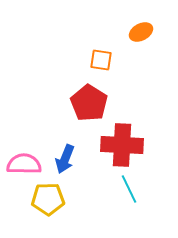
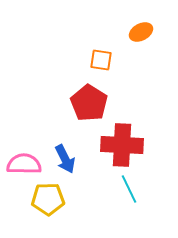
blue arrow: rotated 48 degrees counterclockwise
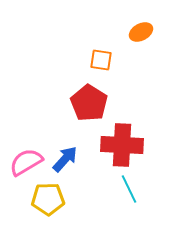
blue arrow: rotated 112 degrees counterclockwise
pink semicircle: moved 2 px right, 2 px up; rotated 32 degrees counterclockwise
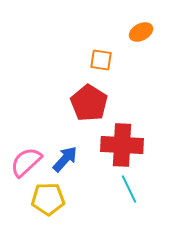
pink semicircle: rotated 12 degrees counterclockwise
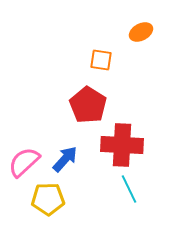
red pentagon: moved 1 px left, 2 px down
pink semicircle: moved 2 px left
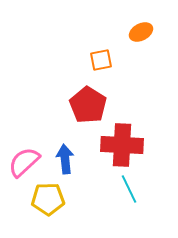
orange square: rotated 20 degrees counterclockwise
blue arrow: rotated 48 degrees counterclockwise
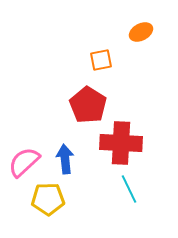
red cross: moved 1 px left, 2 px up
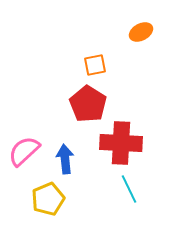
orange square: moved 6 px left, 5 px down
red pentagon: moved 1 px up
pink semicircle: moved 11 px up
yellow pentagon: rotated 20 degrees counterclockwise
